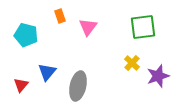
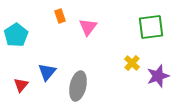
green square: moved 8 px right
cyan pentagon: moved 10 px left; rotated 25 degrees clockwise
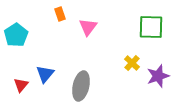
orange rectangle: moved 2 px up
green square: rotated 8 degrees clockwise
blue triangle: moved 2 px left, 2 px down
gray ellipse: moved 3 px right
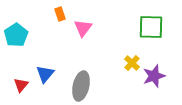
pink triangle: moved 5 px left, 1 px down
purple star: moved 4 px left
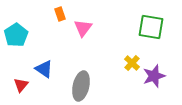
green square: rotated 8 degrees clockwise
blue triangle: moved 1 px left, 5 px up; rotated 36 degrees counterclockwise
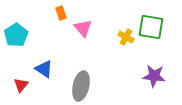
orange rectangle: moved 1 px right, 1 px up
pink triangle: rotated 18 degrees counterclockwise
yellow cross: moved 6 px left, 26 px up; rotated 14 degrees counterclockwise
purple star: rotated 25 degrees clockwise
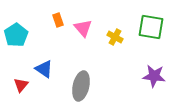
orange rectangle: moved 3 px left, 7 px down
yellow cross: moved 11 px left
